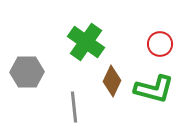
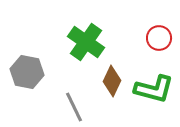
red circle: moved 1 px left, 6 px up
gray hexagon: rotated 12 degrees clockwise
gray line: rotated 20 degrees counterclockwise
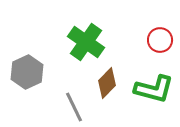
red circle: moved 1 px right, 2 px down
gray hexagon: rotated 24 degrees clockwise
brown diamond: moved 5 px left, 2 px down; rotated 20 degrees clockwise
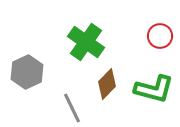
red circle: moved 4 px up
brown diamond: moved 1 px down
gray line: moved 2 px left, 1 px down
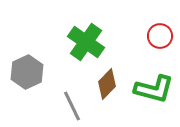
gray line: moved 2 px up
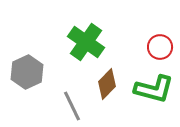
red circle: moved 11 px down
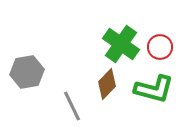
green cross: moved 35 px right, 2 px down
gray hexagon: rotated 16 degrees clockwise
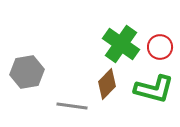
gray line: rotated 56 degrees counterclockwise
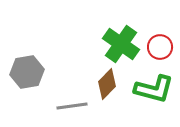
gray line: rotated 16 degrees counterclockwise
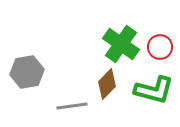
green L-shape: moved 1 px down
